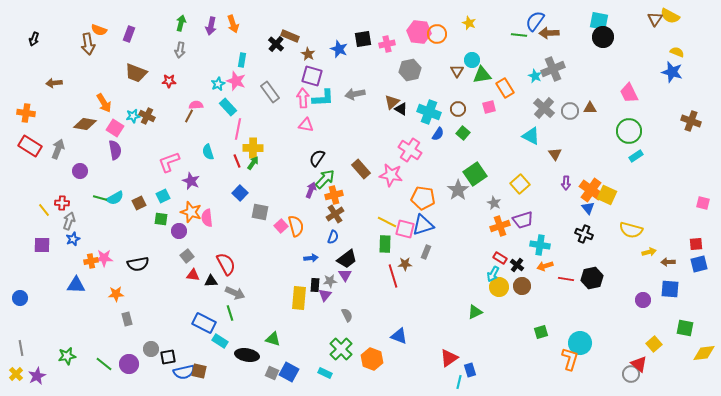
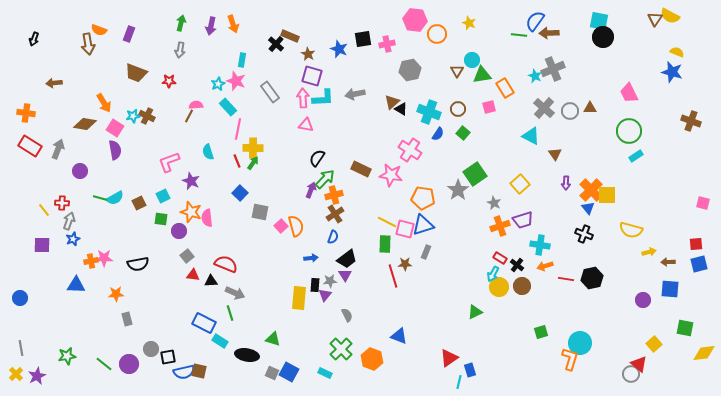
pink hexagon at (419, 32): moved 4 px left, 12 px up
brown rectangle at (361, 169): rotated 24 degrees counterclockwise
orange cross at (591, 190): rotated 10 degrees clockwise
yellow square at (607, 195): rotated 24 degrees counterclockwise
red semicircle at (226, 264): rotated 40 degrees counterclockwise
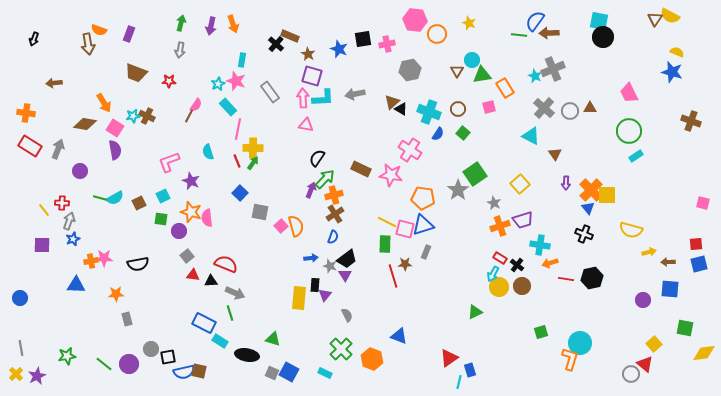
pink semicircle at (196, 105): rotated 128 degrees clockwise
orange arrow at (545, 266): moved 5 px right, 3 px up
gray star at (330, 281): moved 15 px up; rotated 24 degrees clockwise
red triangle at (639, 364): moved 6 px right
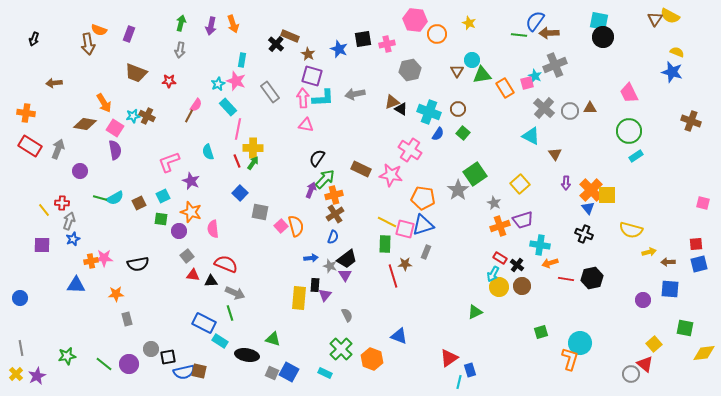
gray cross at (553, 69): moved 2 px right, 4 px up
brown triangle at (392, 102): rotated 21 degrees clockwise
pink square at (489, 107): moved 38 px right, 24 px up
pink semicircle at (207, 218): moved 6 px right, 11 px down
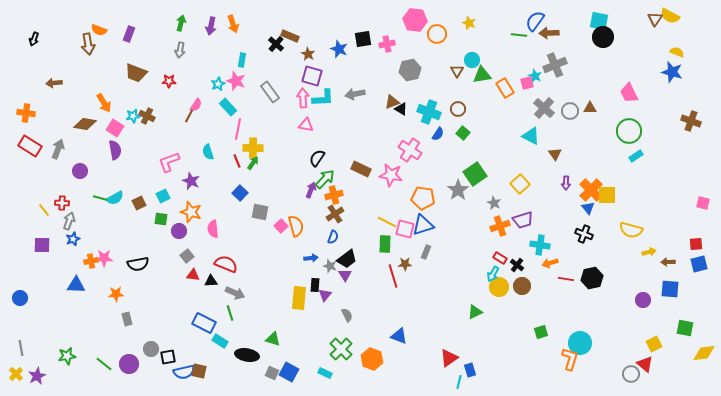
yellow square at (654, 344): rotated 14 degrees clockwise
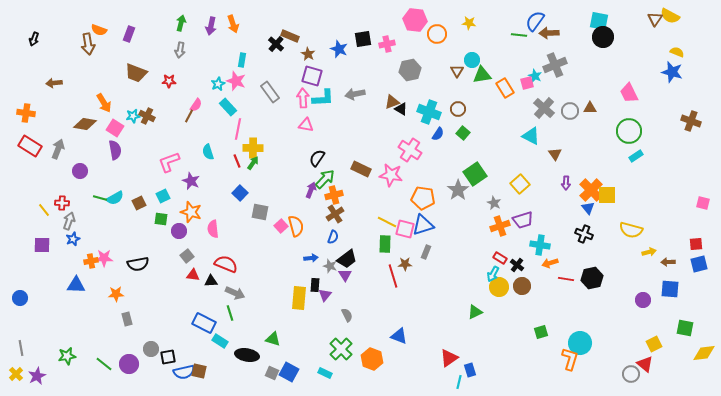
yellow star at (469, 23): rotated 16 degrees counterclockwise
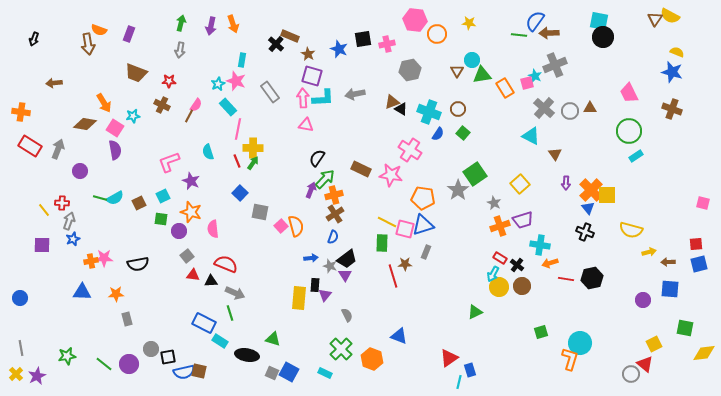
orange cross at (26, 113): moved 5 px left, 1 px up
brown cross at (147, 116): moved 15 px right, 11 px up
brown cross at (691, 121): moved 19 px left, 12 px up
black cross at (584, 234): moved 1 px right, 2 px up
green rectangle at (385, 244): moved 3 px left, 1 px up
blue triangle at (76, 285): moved 6 px right, 7 px down
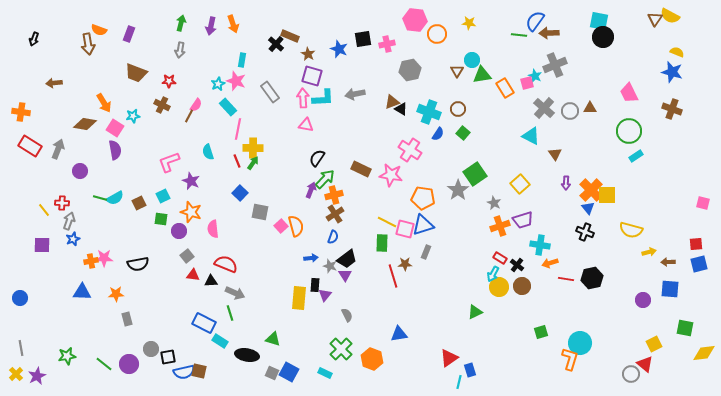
blue triangle at (399, 336): moved 2 px up; rotated 30 degrees counterclockwise
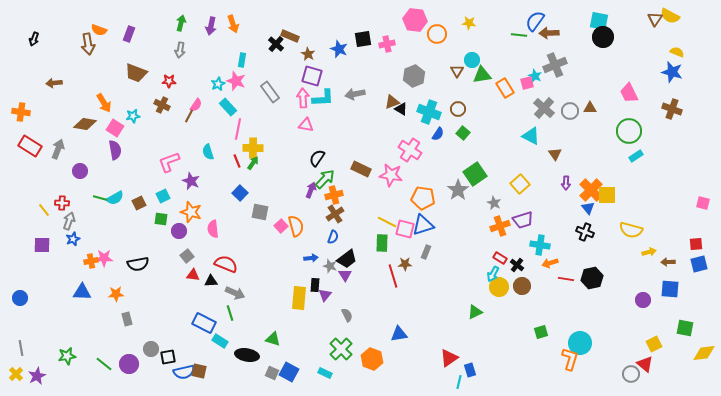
gray hexagon at (410, 70): moved 4 px right, 6 px down; rotated 10 degrees counterclockwise
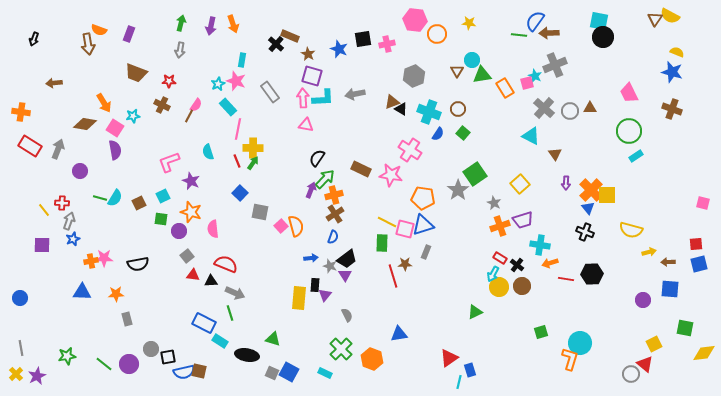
cyan semicircle at (115, 198): rotated 30 degrees counterclockwise
black hexagon at (592, 278): moved 4 px up; rotated 10 degrees clockwise
